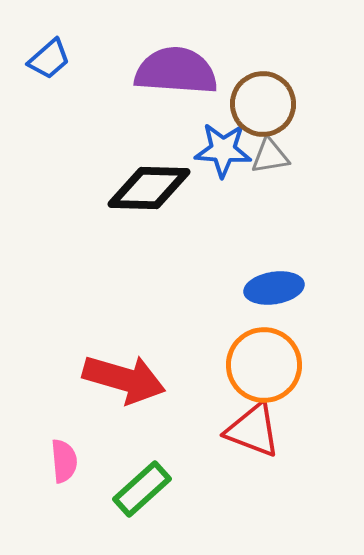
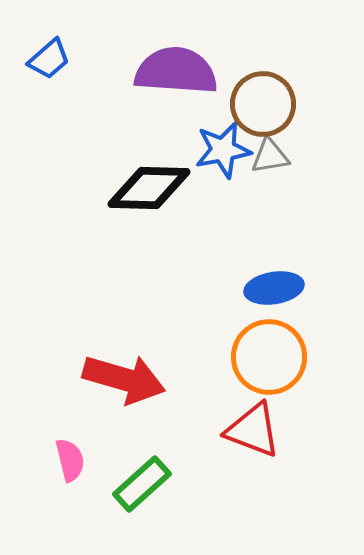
blue star: rotated 14 degrees counterclockwise
orange circle: moved 5 px right, 8 px up
pink semicircle: moved 6 px right, 1 px up; rotated 9 degrees counterclockwise
green rectangle: moved 5 px up
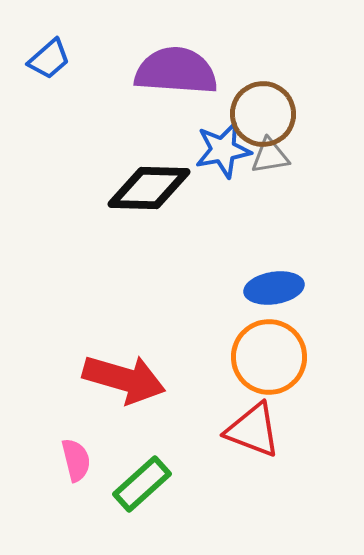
brown circle: moved 10 px down
pink semicircle: moved 6 px right
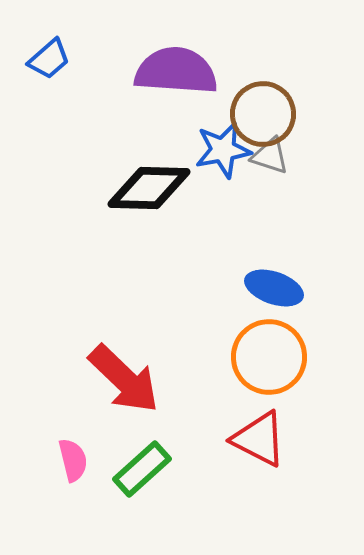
gray triangle: rotated 27 degrees clockwise
blue ellipse: rotated 28 degrees clockwise
red arrow: rotated 28 degrees clockwise
red triangle: moved 6 px right, 9 px down; rotated 6 degrees clockwise
pink semicircle: moved 3 px left
green rectangle: moved 15 px up
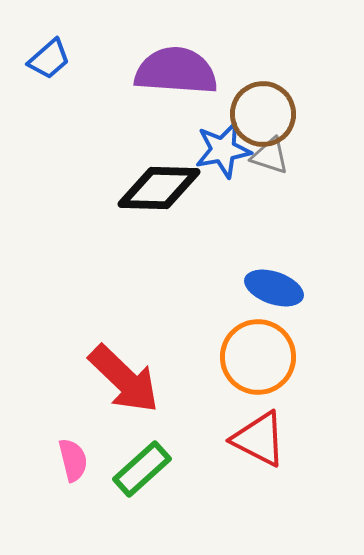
black diamond: moved 10 px right
orange circle: moved 11 px left
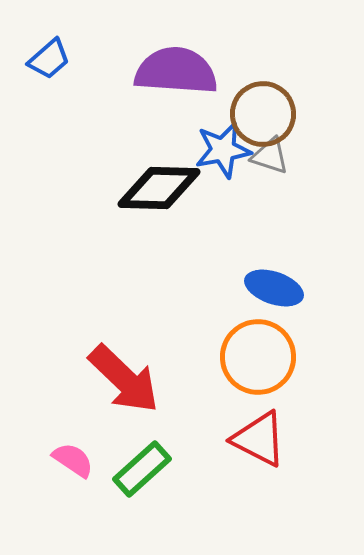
pink semicircle: rotated 42 degrees counterclockwise
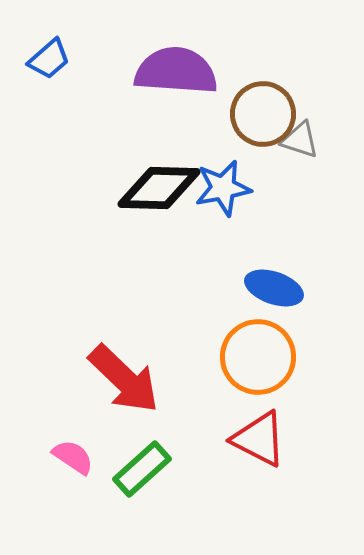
blue star: moved 38 px down
gray triangle: moved 30 px right, 16 px up
pink semicircle: moved 3 px up
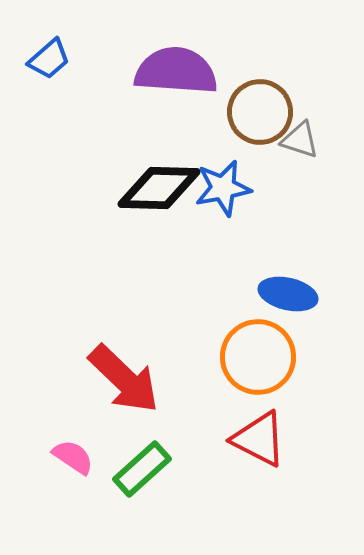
brown circle: moved 3 px left, 2 px up
blue ellipse: moved 14 px right, 6 px down; rotated 6 degrees counterclockwise
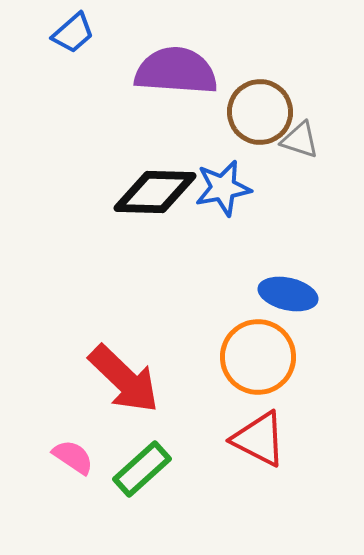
blue trapezoid: moved 24 px right, 26 px up
black diamond: moved 4 px left, 4 px down
